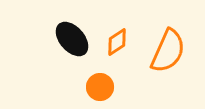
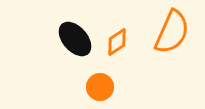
black ellipse: moved 3 px right
orange semicircle: moved 4 px right, 19 px up
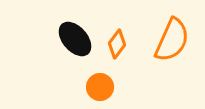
orange semicircle: moved 8 px down
orange diamond: moved 2 px down; rotated 20 degrees counterclockwise
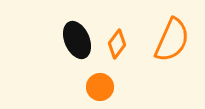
black ellipse: moved 2 px right, 1 px down; rotated 18 degrees clockwise
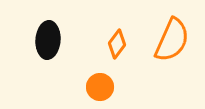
black ellipse: moved 29 px left; rotated 27 degrees clockwise
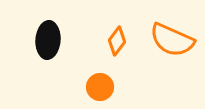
orange semicircle: rotated 90 degrees clockwise
orange diamond: moved 3 px up
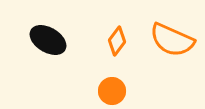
black ellipse: rotated 63 degrees counterclockwise
orange circle: moved 12 px right, 4 px down
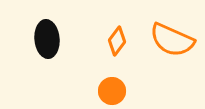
black ellipse: moved 1 px left, 1 px up; rotated 54 degrees clockwise
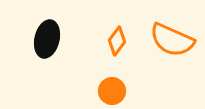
black ellipse: rotated 18 degrees clockwise
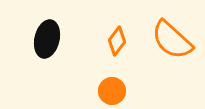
orange semicircle: rotated 18 degrees clockwise
